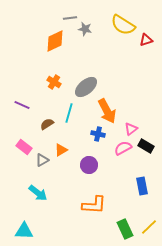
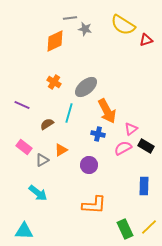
blue rectangle: moved 2 px right; rotated 12 degrees clockwise
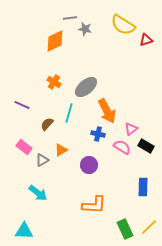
brown semicircle: rotated 16 degrees counterclockwise
pink semicircle: moved 1 px left, 1 px up; rotated 60 degrees clockwise
blue rectangle: moved 1 px left, 1 px down
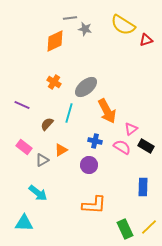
blue cross: moved 3 px left, 7 px down
cyan triangle: moved 8 px up
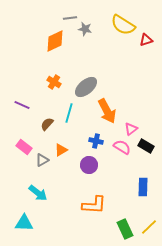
blue cross: moved 1 px right
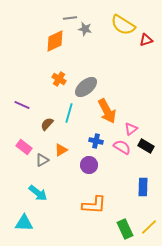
orange cross: moved 5 px right, 3 px up
